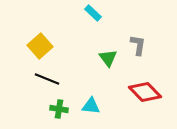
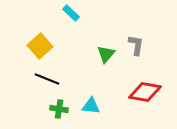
cyan rectangle: moved 22 px left
gray L-shape: moved 2 px left
green triangle: moved 2 px left, 4 px up; rotated 18 degrees clockwise
red diamond: rotated 36 degrees counterclockwise
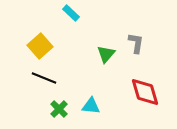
gray L-shape: moved 2 px up
black line: moved 3 px left, 1 px up
red diamond: rotated 64 degrees clockwise
green cross: rotated 36 degrees clockwise
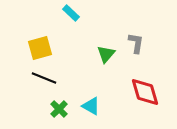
yellow square: moved 2 px down; rotated 25 degrees clockwise
cyan triangle: rotated 24 degrees clockwise
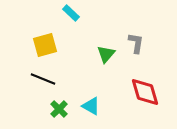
yellow square: moved 5 px right, 3 px up
black line: moved 1 px left, 1 px down
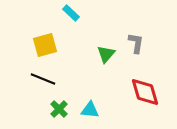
cyan triangle: moved 1 px left, 4 px down; rotated 24 degrees counterclockwise
